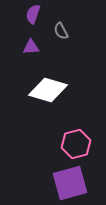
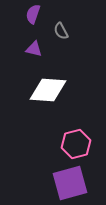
purple triangle: moved 3 px right, 2 px down; rotated 18 degrees clockwise
white diamond: rotated 12 degrees counterclockwise
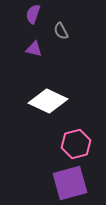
white diamond: moved 11 px down; rotated 21 degrees clockwise
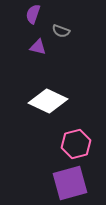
gray semicircle: rotated 42 degrees counterclockwise
purple triangle: moved 4 px right, 2 px up
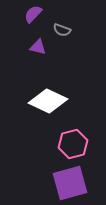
purple semicircle: rotated 24 degrees clockwise
gray semicircle: moved 1 px right, 1 px up
pink hexagon: moved 3 px left
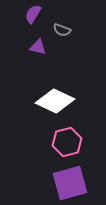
purple semicircle: rotated 12 degrees counterclockwise
white diamond: moved 7 px right
pink hexagon: moved 6 px left, 2 px up
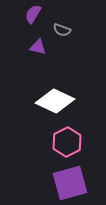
pink hexagon: rotated 12 degrees counterclockwise
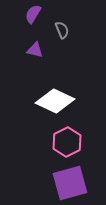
gray semicircle: rotated 132 degrees counterclockwise
purple triangle: moved 3 px left, 3 px down
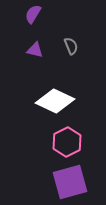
gray semicircle: moved 9 px right, 16 px down
purple square: moved 1 px up
